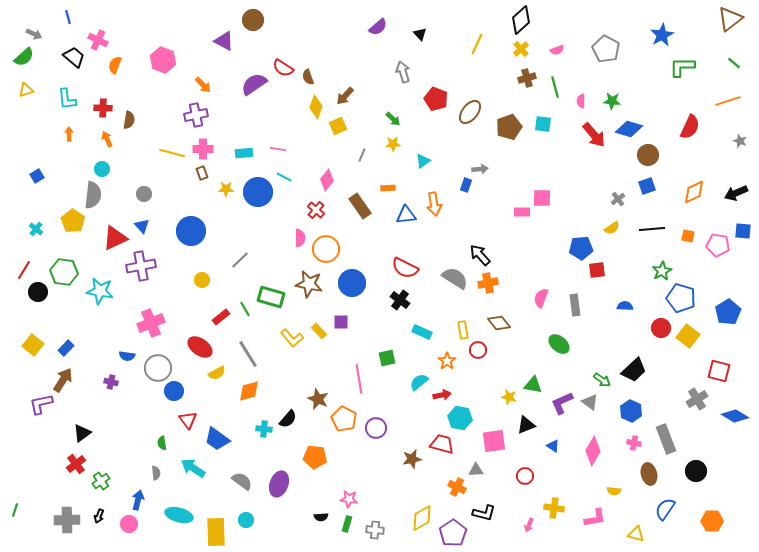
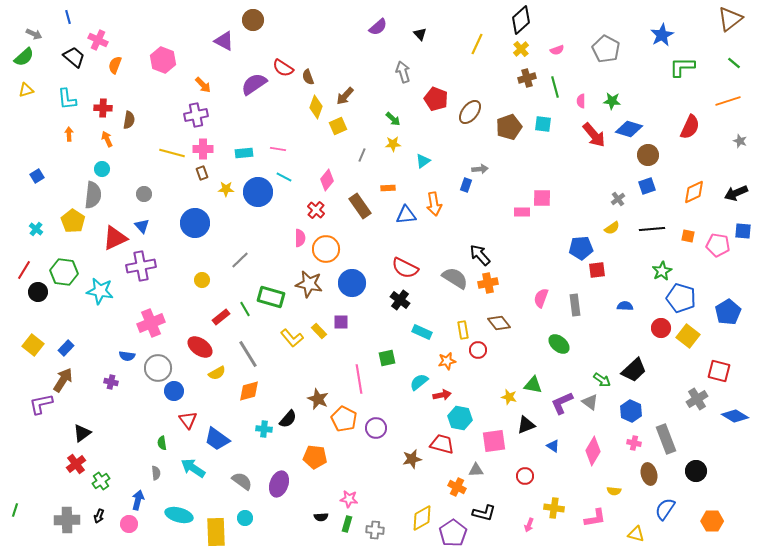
blue circle at (191, 231): moved 4 px right, 8 px up
orange star at (447, 361): rotated 24 degrees clockwise
cyan circle at (246, 520): moved 1 px left, 2 px up
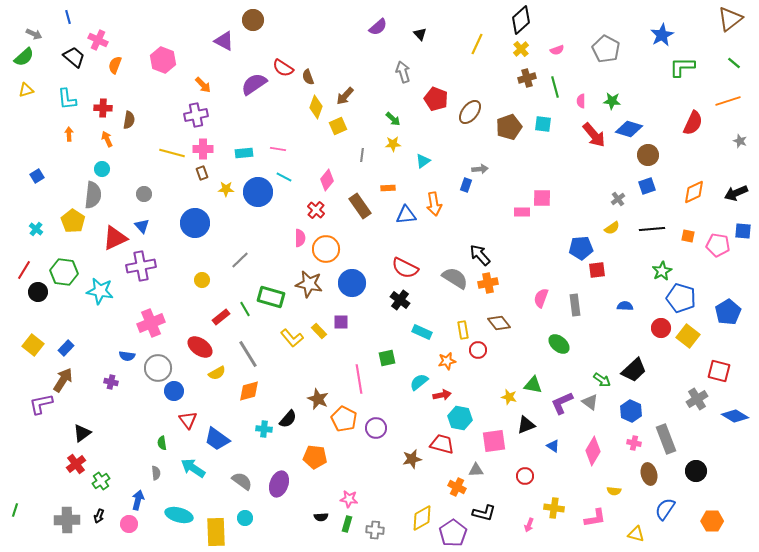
red semicircle at (690, 127): moved 3 px right, 4 px up
gray line at (362, 155): rotated 16 degrees counterclockwise
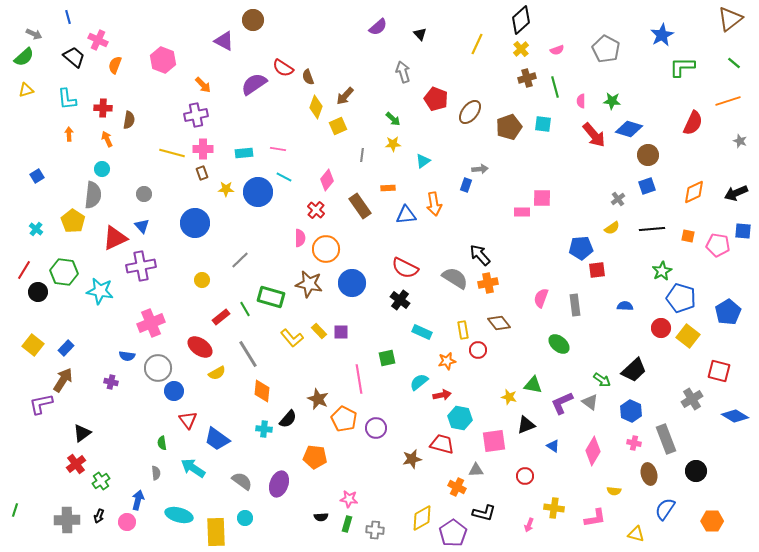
purple square at (341, 322): moved 10 px down
orange diamond at (249, 391): moved 13 px right; rotated 70 degrees counterclockwise
gray cross at (697, 399): moved 5 px left
pink circle at (129, 524): moved 2 px left, 2 px up
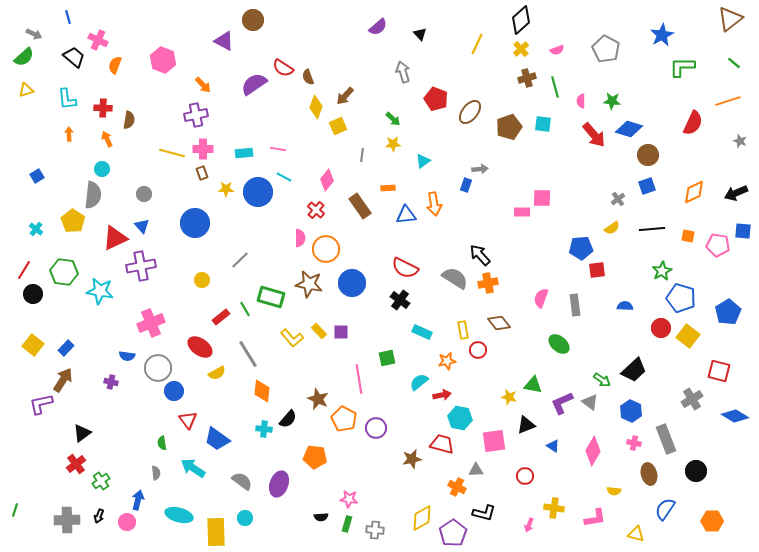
black circle at (38, 292): moved 5 px left, 2 px down
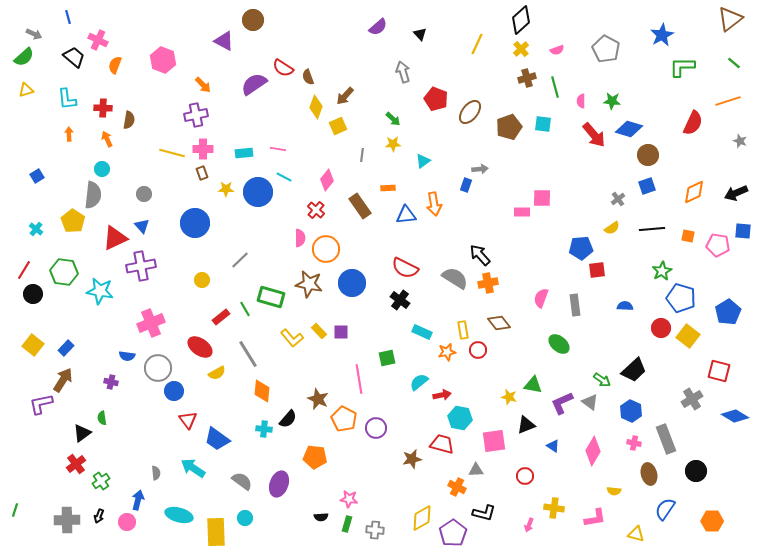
orange star at (447, 361): moved 9 px up
green semicircle at (162, 443): moved 60 px left, 25 px up
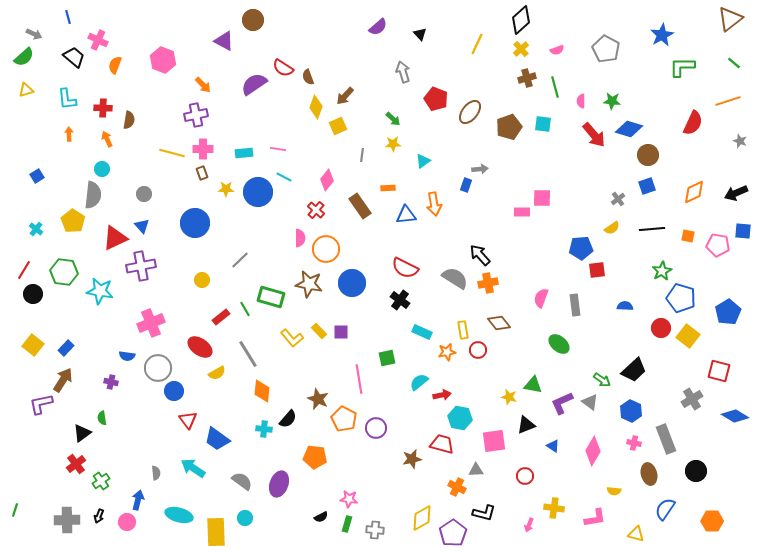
black semicircle at (321, 517): rotated 24 degrees counterclockwise
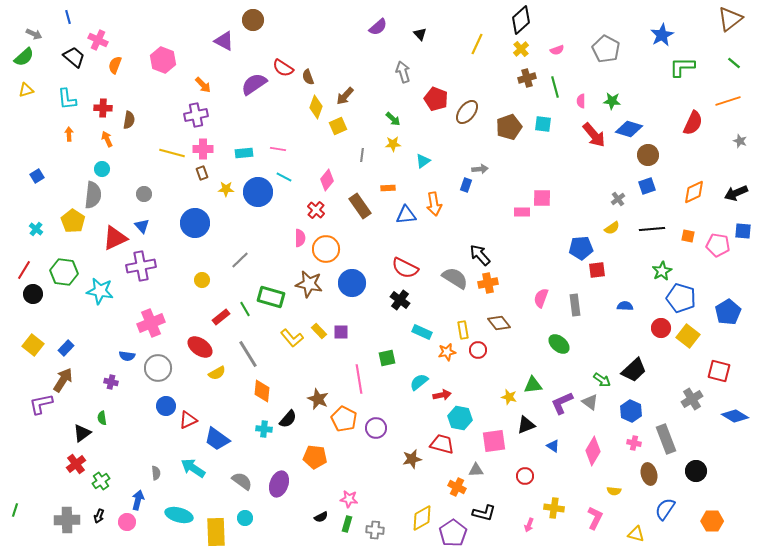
brown ellipse at (470, 112): moved 3 px left
green triangle at (533, 385): rotated 18 degrees counterclockwise
blue circle at (174, 391): moved 8 px left, 15 px down
red triangle at (188, 420): rotated 42 degrees clockwise
pink L-shape at (595, 518): rotated 55 degrees counterclockwise
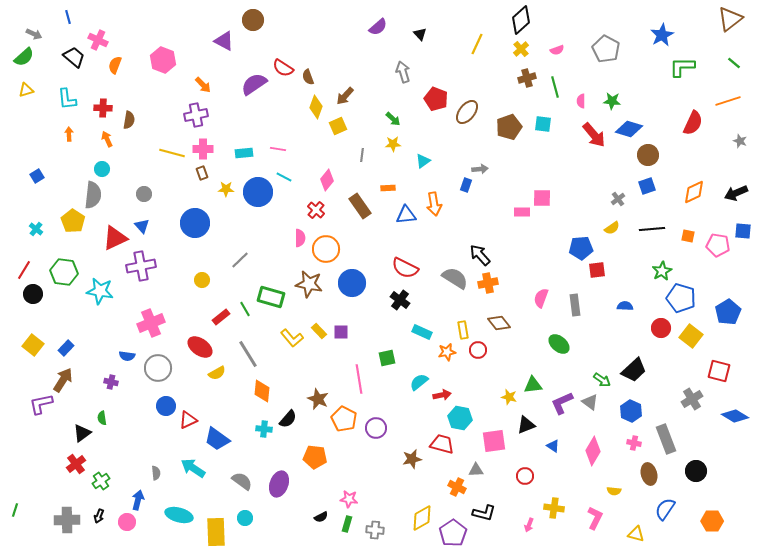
yellow square at (688, 336): moved 3 px right
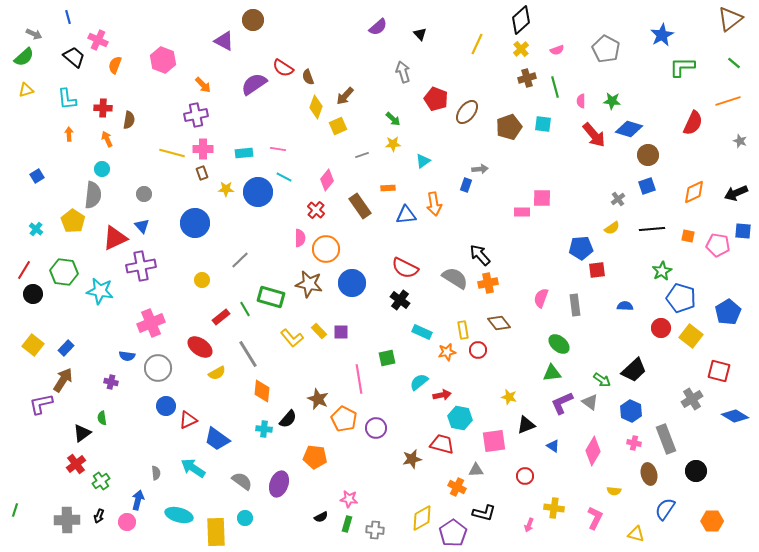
gray line at (362, 155): rotated 64 degrees clockwise
green triangle at (533, 385): moved 19 px right, 12 px up
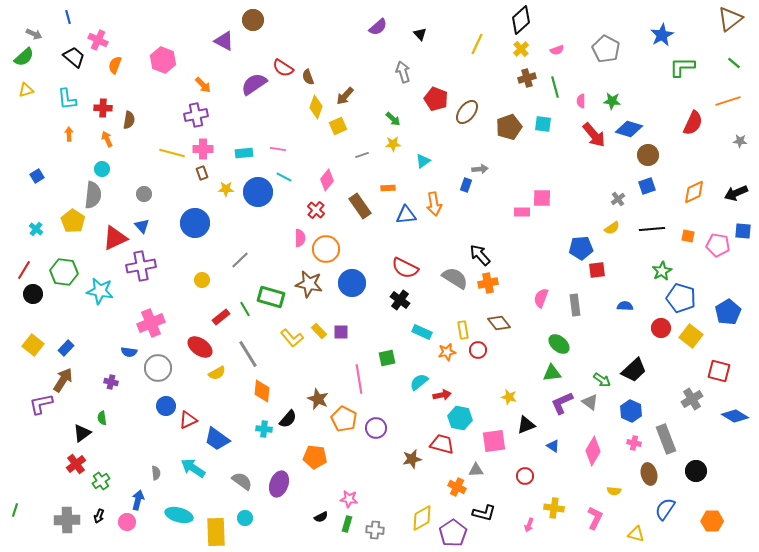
gray star at (740, 141): rotated 16 degrees counterclockwise
blue semicircle at (127, 356): moved 2 px right, 4 px up
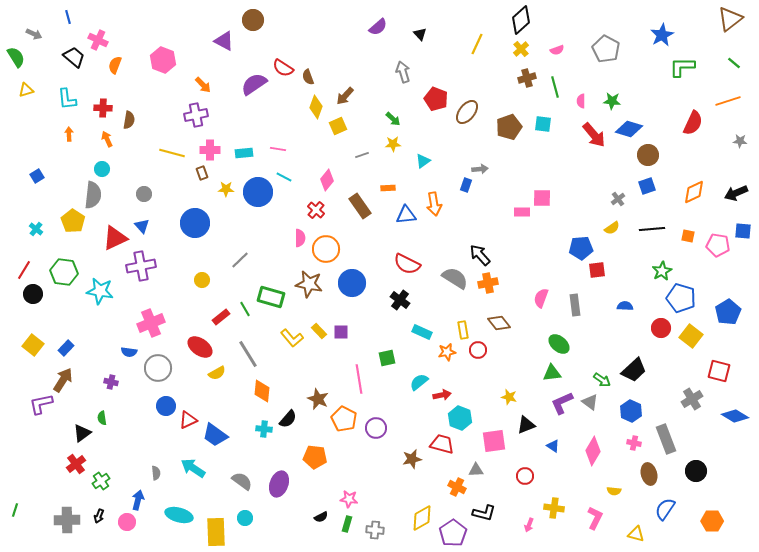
green semicircle at (24, 57): moved 8 px left; rotated 80 degrees counterclockwise
pink cross at (203, 149): moved 7 px right, 1 px down
red semicircle at (405, 268): moved 2 px right, 4 px up
cyan hexagon at (460, 418): rotated 10 degrees clockwise
blue trapezoid at (217, 439): moved 2 px left, 4 px up
